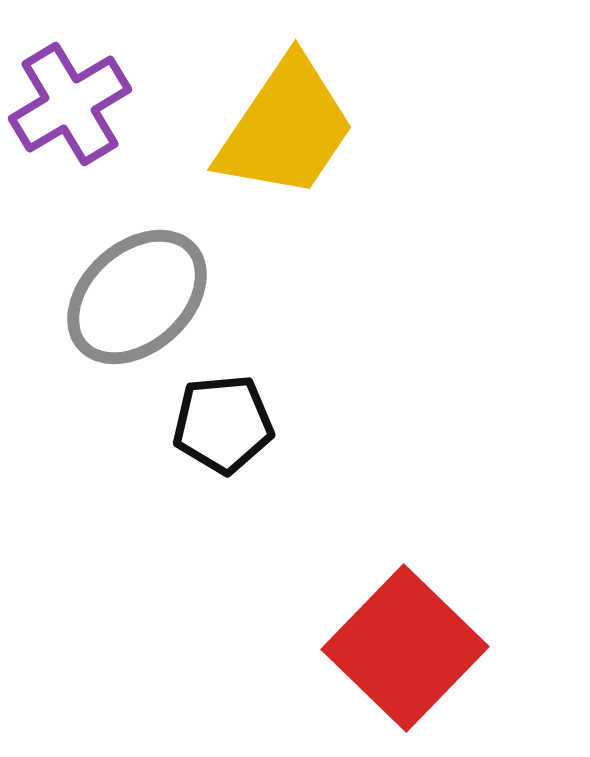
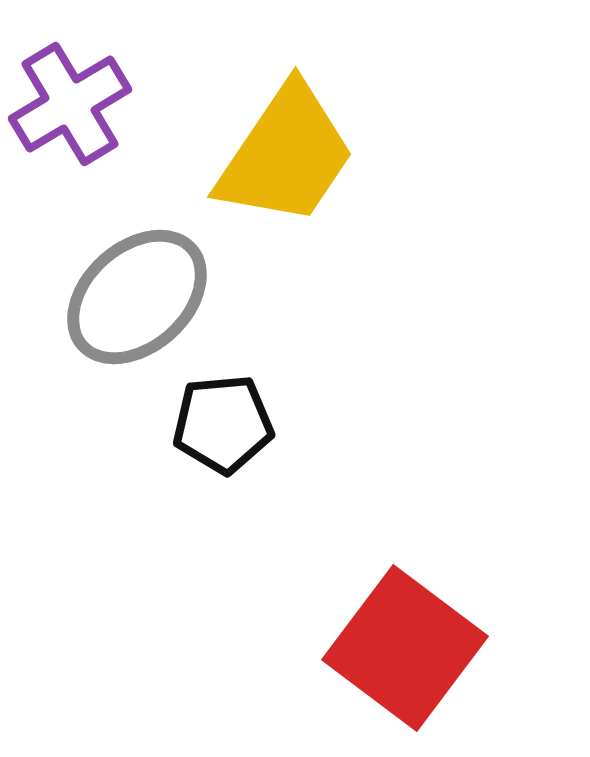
yellow trapezoid: moved 27 px down
red square: rotated 7 degrees counterclockwise
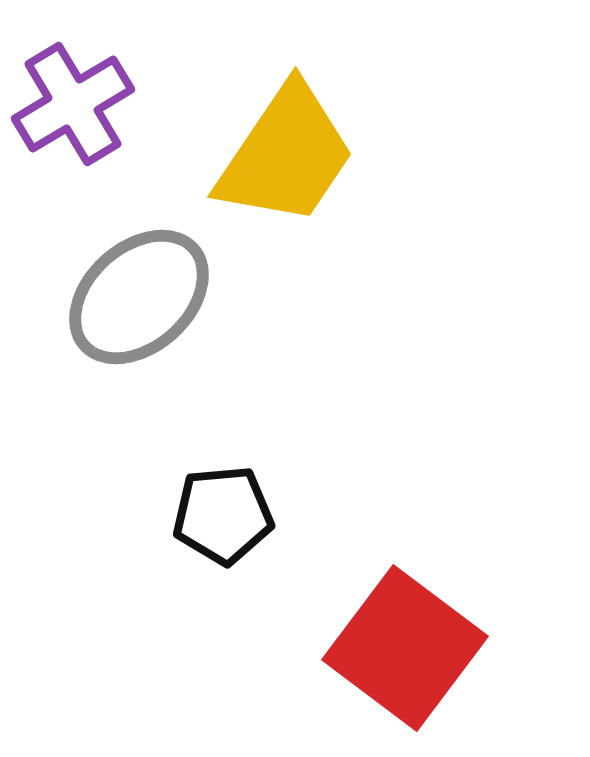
purple cross: moved 3 px right
gray ellipse: moved 2 px right
black pentagon: moved 91 px down
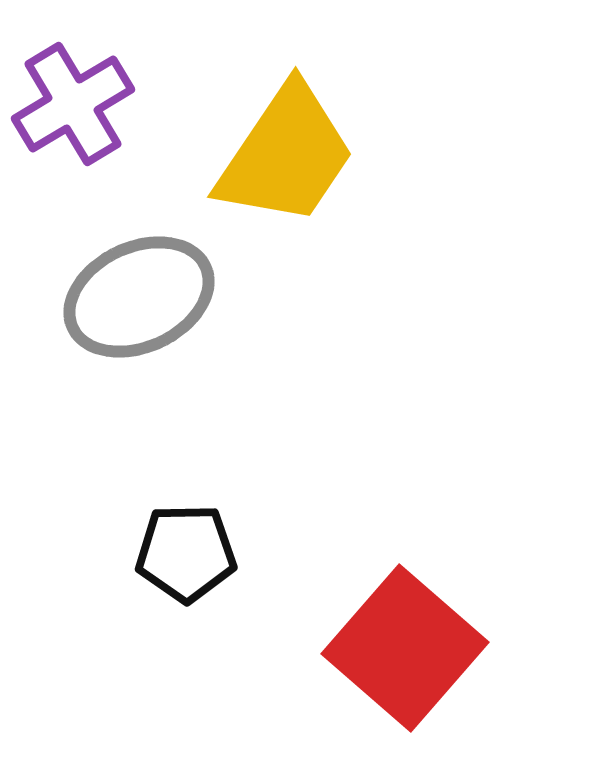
gray ellipse: rotated 17 degrees clockwise
black pentagon: moved 37 px left, 38 px down; rotated 4 degrees clockwise
red square: rotated 4 degrees clockwise
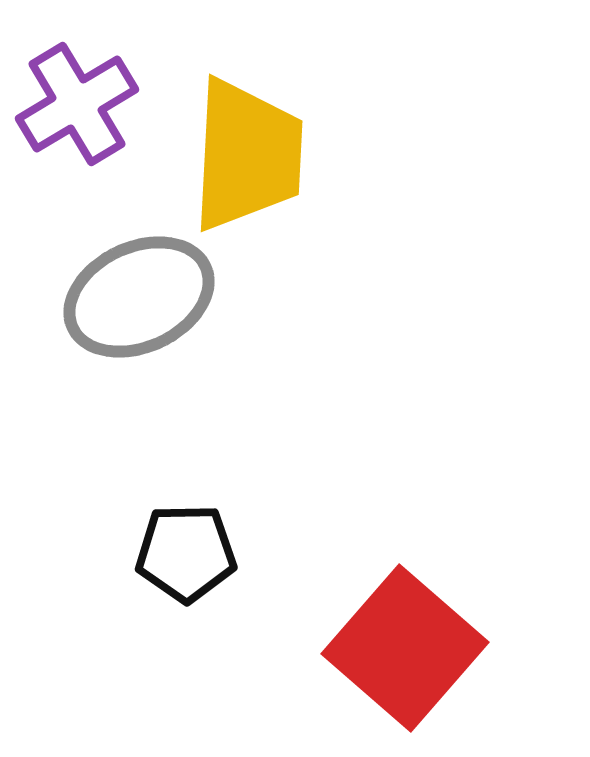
purple cross: moved 4 px right
yellow trapezoid: moved 39 px left; rotated 31 degrees counterclockwise
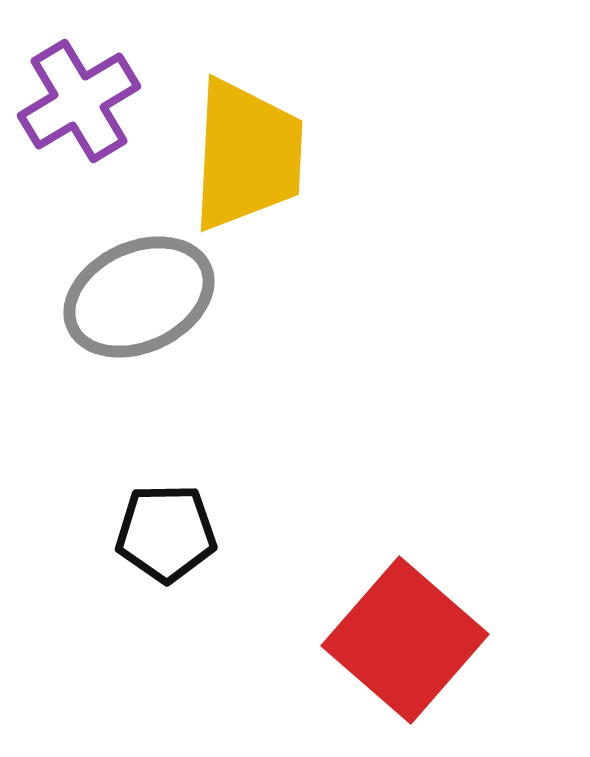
purple cross: moved 2 px right, 3 px up
black pentagon: moved 20 px left, 20 px up
red square: moved 8 px up
